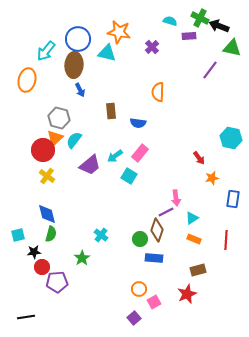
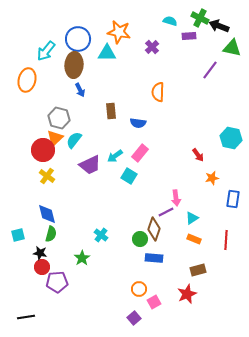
cyan triangle at (107, 53): rotated 12 degrees counterclockwise
red arrow at (199, 158): moved 1 px left, 3 px up
purple trapezoid at (90, 165): rotated 15 degrees clockwise
brown diamond at (157, 230): moved 3 px left, 1 px up
black star at (34, 252): moved 6 px right, 1 px down; rotated 16 degrees clockwise
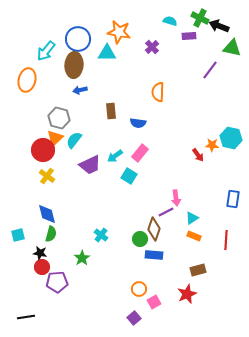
blue arrow at (80, 90): rotated 104 degrees clockwise
orange star at (212, 178): moved 33 px up; rotated 16 degrees clockwise
orange rectangle at (194, 239): moved 3 px up
blue rectangle at (154, 258): moved 3 px up
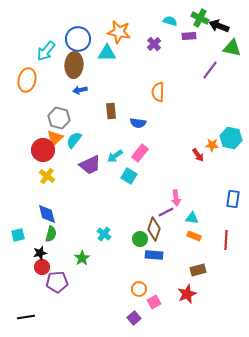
purple cross at (152, 47): moved 2 px right, 3 px up
cyan triangle at (192, 218): rotated 40 degrees clockwise
cyan cross at (101, 235): moved 3 px right, 1 px up
black star at (40, 253): rotated 24 degrees counterclockwise
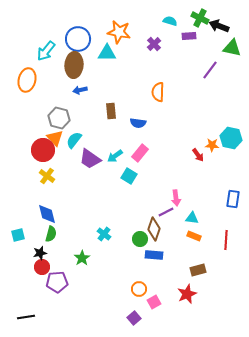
orange triangle at (55, 138): rotated 30 degrees counterclockwise
purple trapezoid at (90, 165): moved 6 px up; rotated 60 degrees clockwise
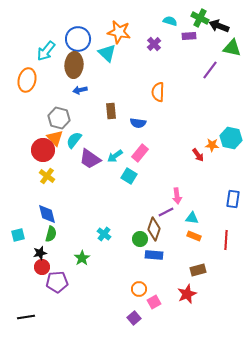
cyan triangle at (107, 53): rotated 42 degrees clockwise
pink arrow at (176, 198): moved 1 px right, 2 px up
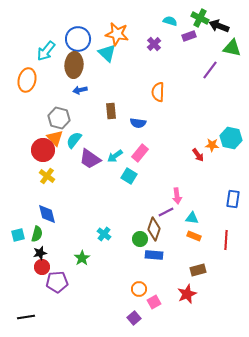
orange star at (119, 32): moved 2 px left, 2 px down
purple rectangle at (189, 36): rotated 16 degrees counterclockwise
green semicircle at (51, 234): moved 14 px left
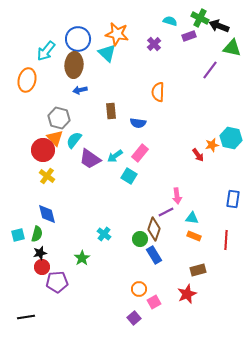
orange star at (212, 145): rotated 16 degrees counterclockwise
blue rectangle at (154, 255): rotated 54 degrees clockwise
